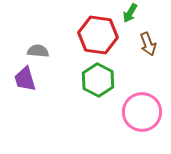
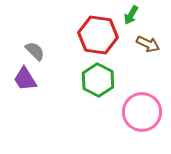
green arrow: moved 1 px right, 2 px down
brown arrow: rotated 45 degrees counterclockwise
gray semicircle: moved 3 px left; rotated 40 degrees clockwise
purple trapezoid: rotated 16 degrees counterclockwise
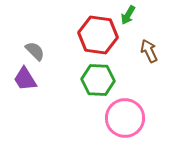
green arrow: moved 3 px left
brown arrow: moved 1 px right, 7 px down; rotated 140 degrees counterclockwise
green hexagon: rotated 24 degrees counterclockwise
pink circle: moved 17 px left, 6 px down
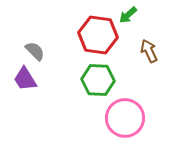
green arrow: rotated 18 degrees clockwise
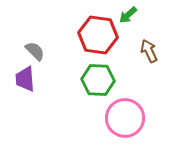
purple trapezoid: rotated 28 degrees clockwise
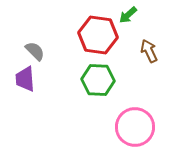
pink circle: moved 10 px right, 9 px down
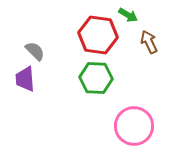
green arrow: rotated 108 degrees counterclockwise
brown arrow: moved 9 px up
green hexagon: moved 2 px left, 2 px up
pink circle: moved 1 px left, 1 px up
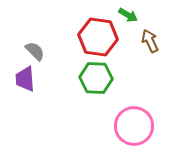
red hexagon: moved 2 px down
brown arrow: moved 1 px right, 1 px up
